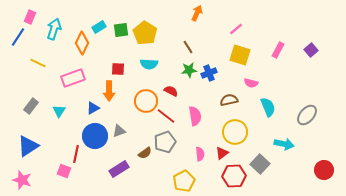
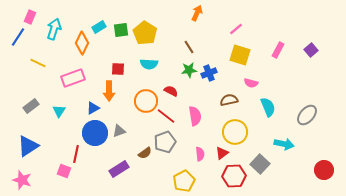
brown line at (188, 47): moved 1 px right
gray rectangle at (31, 106): rotated 14 degrees clockwise
blue circle at (95, 136): moved 3 px up
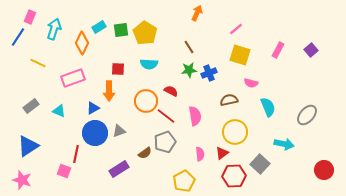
cyan triangle at (59, 111): rotated 40 degrees counterclockwise
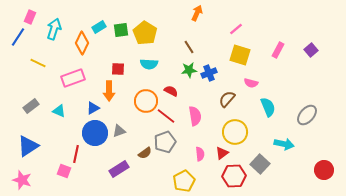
brown semicircle at (229, 100): moved 2 px left, 1 px up; rotated 36 degrees counterclockwise
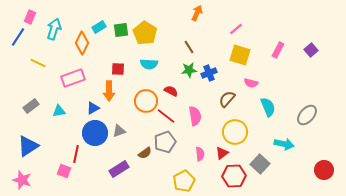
cyan triangle at (59, 111): rotated 32 degrees counterclockwise
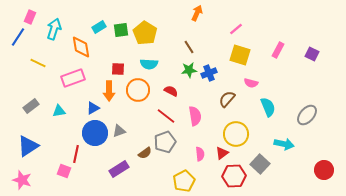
orange diamond at (82, 43): moved 1 px left, 4 px down; rotated 35 degrees counterclockwise
purple square at (311, 50): moved 1 px right, 4 px down; rotated 24 degrees counterclockwise
orange circle at (146, 101): moved 8 px left, 11 px up
yellow circle at (235, 132): moved 1 px right, 2 px down
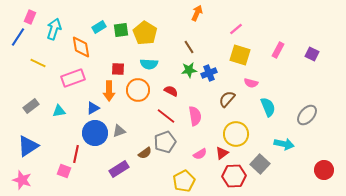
pink semicircle at (200, 154): rotated 64 degrees clockwise
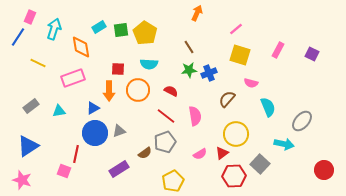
gray ellipse at (307, 115): moved 5 px left, 6 px down
yellow pentagon at (184, 181): moved 11 px left
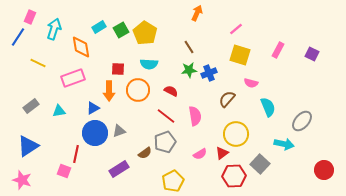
green square at (121, 30): rotated 21 degrees counterclockwise
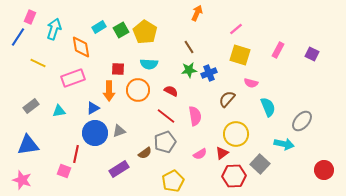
yellow pentagon at (145, 33): moved 1 px up
blue triangle at (28, 146): moved 1 px up; rotated 25 degrees clockwise
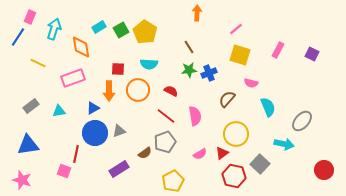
orange arrow at (197, 13): rotated 21 degrees counterclockwise
red hexagon at (234, 176): rotated 15 degrees clockwise
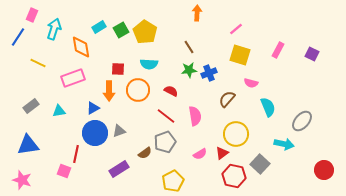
pink rectangle at (30, 17): moved 2 px right, 2 px up
